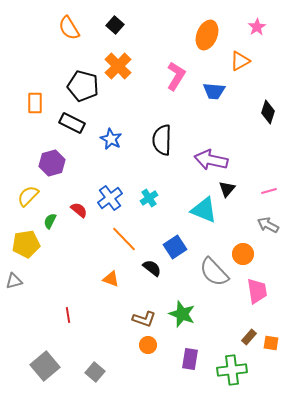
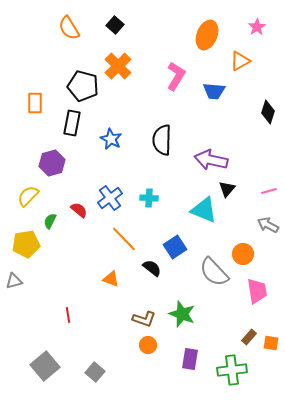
black rectangle at (72, 123): rotated 75 degrees clockwise
cyan cross at (149, 198): rotated 36 degrees clockwise
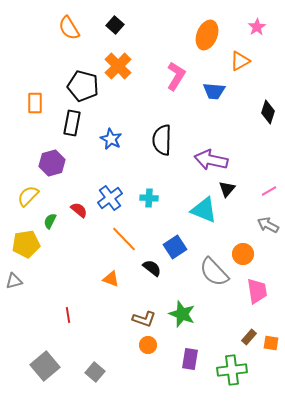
pink line at (269, 191): rotated 14 degrees counterclockwise
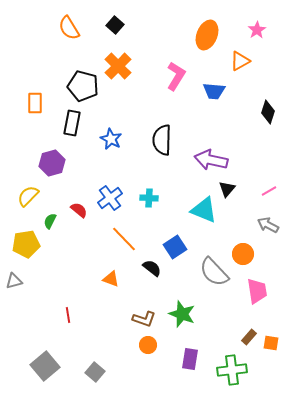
pink star at (257, 27): moved 3 px down
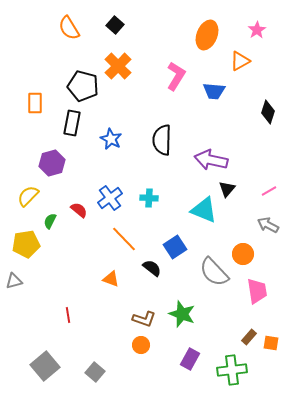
orange circle at (148, 345): moved 7 px left
purple rectangle at (190, 359): rotated 20 degrees clockwise
